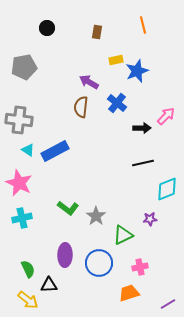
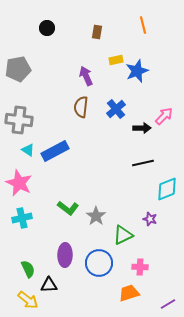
gray pentagon: moved 6 px left, 2 px down
purple arrow: moved 3 px left, 6 px up; rotated 36 degrees clockwise
blue cross: moved 1 px left, 6 px down; rotated 12 degrees clockwise
pink arrow: moved 2 px left
purple star: rotated 24 degrees clockwise
pink cross: rotated 14 degrees clockwise
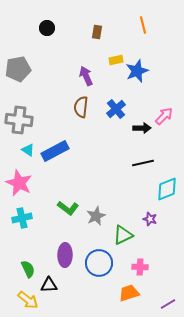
gray star: rotated 12 degrees clockwise
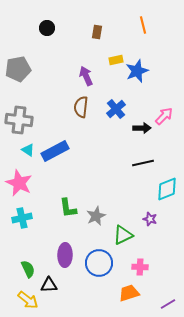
green L-shape: rotated 45 degrees clockwise
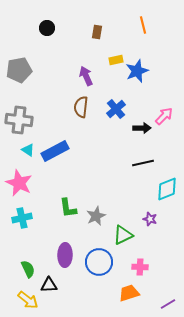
gray pentagon: moved 1 px right, 1 px down
blue circle: moved 1 px up
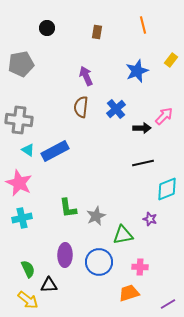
yellow rectangle: moved 55 px right; rotated 40 degrees counterclockwise
gray pentagon: moved 2 px right, 6 px up
green triangle: rotated 15 degrees clockwise
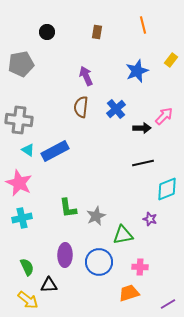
black circle: moved 4 px down
green semicircle: moved 1 px left, 2 px up
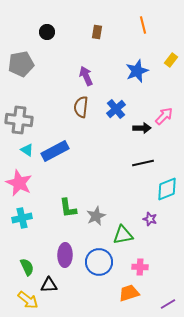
cyan triangle: moved 1 px left
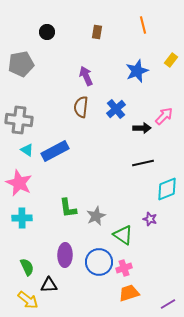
cyan cross: rotated 12 degrees clockwise
green triangle: rotated 45 degrees clockwise
pink cross: moved 16 px left, 1 px down; rotated 21 degrees counterclockwise
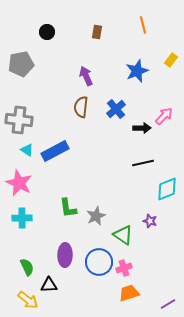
purple star: moved 2 px down
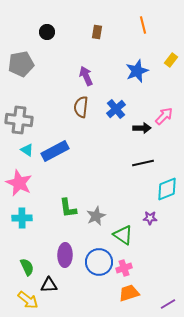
purple star: moved 3 px up; rotated 16 degrees counterclockwise
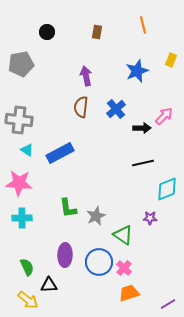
yellow rectangle: rotated 16 degrees counterclockwise
purple arrow: rotated 12 degrees clockwise
blue rectangle: moved 5 px right, 2 px down
pink star: rotated 20 degrees counterclockwise
pink cross: rotated 28 degrees counterclockwise
